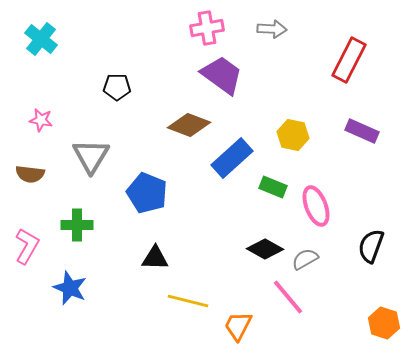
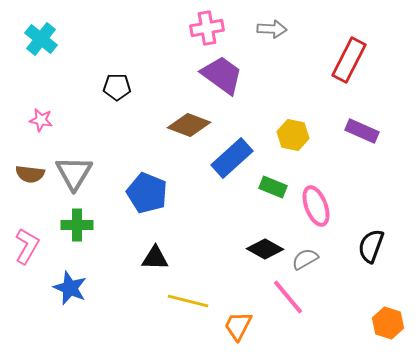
gray triangle: moved 17 px left, 17 px down
orange hexagon: moved 4 px right
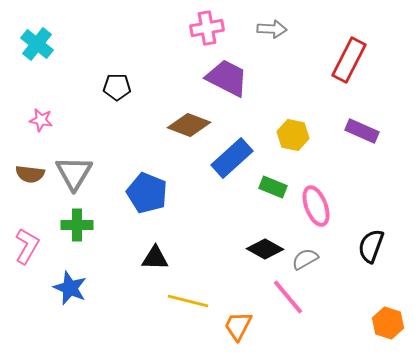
cyan cross: moved 4 px left, 5 px down
purple trapezoid: moved 5 px right, 3 px down; rotated 9 degrees counterclockwise
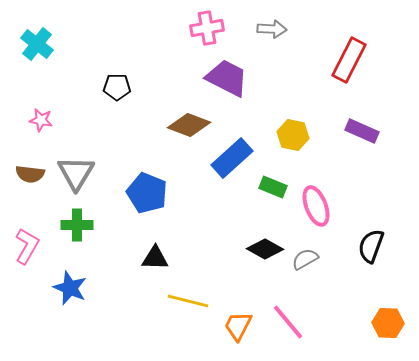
gray triangle: moved 2 px right
pink line: moved 25 px down
orange hexagon: rotated 16 degrees counterclockwise
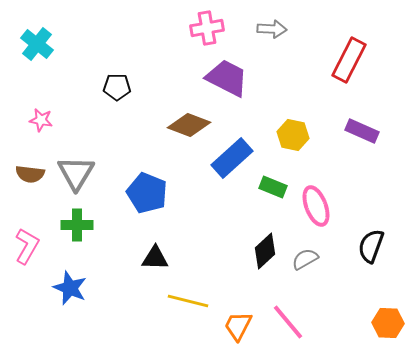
black diamond: moved 2 px down; rotated 72 degrees counterclockwise
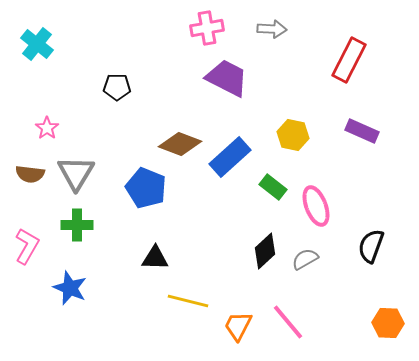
pink star: moved 6 px right, 8 px down; rotated 25 degrees clockwise
brown diamond: moved 9 px left, 19 px down
blue rectangle: moved 2 px left, 1 px up
green rectangle: rotated 16 degrees clockwise
blue pentagon: moved 1 px left, 5 px up
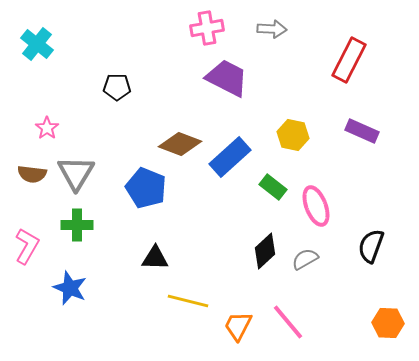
brown semicircle: moved 2 px right
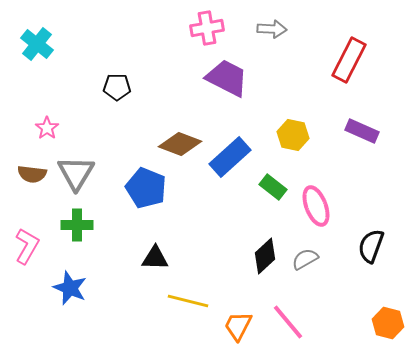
black diamond: moved 5 px down
orange hexagon: rotated 12 degrees clockwise
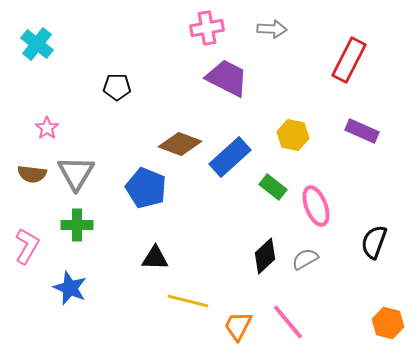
black semicircle: moved 3 px right, 4 px up
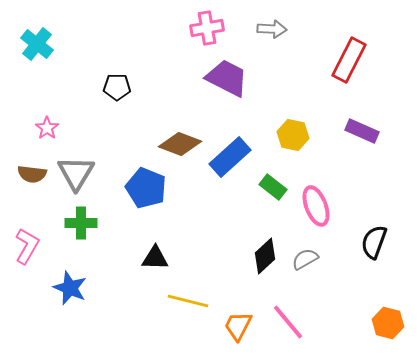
green cross: moved 4 px right, 2 px up
